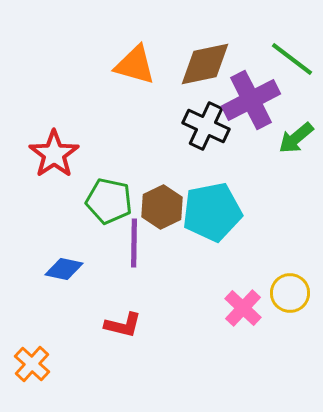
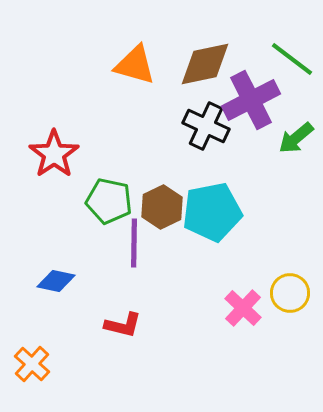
blue diamond: moved 8 px left, 12 px down
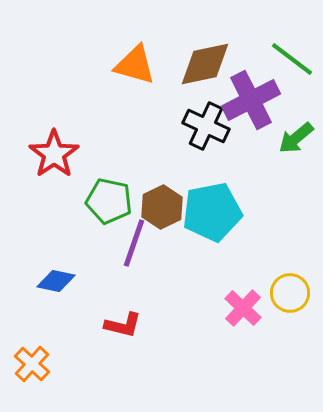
purple line: rotated 18 degrees clockwise
